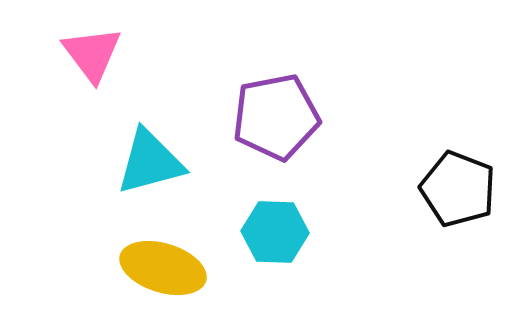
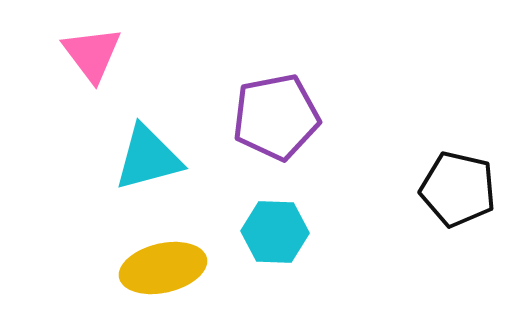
cyan triangle: moved 2 px left, 4 px up
black pentagon: rotated 8 degrees counterclockwise
yellow ellipse: rotated 30 degrees counterclockwise
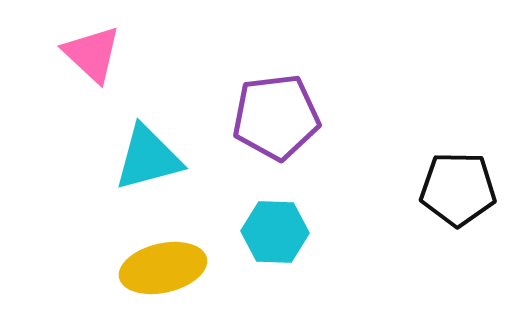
pink triangle: rotated 10 degrees counterclockwise
purple pentagon: rotated 4 degrees clockwise
black pentagon: rotated 12 degrees counterclockwise
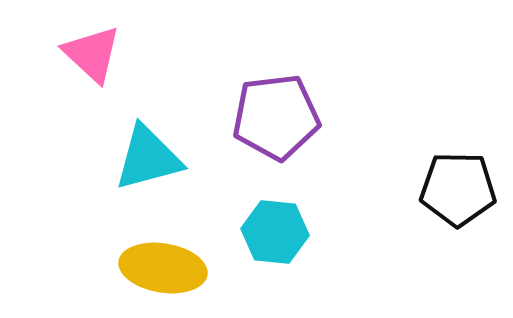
cyan hexagon: rotated 4 degrees clockwise
yellow ellipse: rotated 22 degrees clockwise
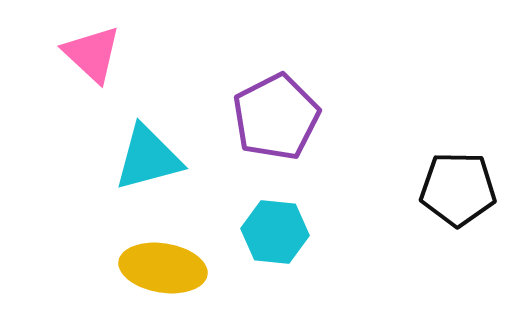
purple pentagon: rotated 20 degrees counterclockwise
